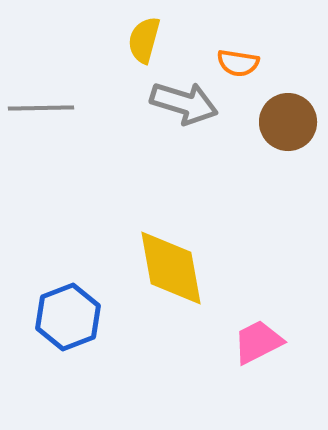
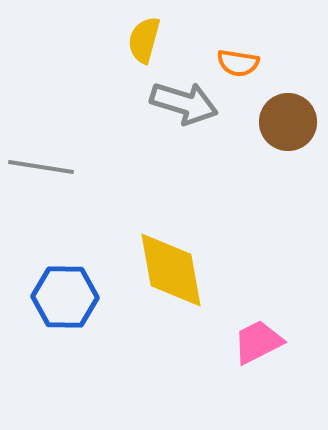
gray line: moved 59 px down; rotated 10 degrees clockwise
yellow diamond: moved 2 px down
blue hexagon: moved 3 px left, 20 px up; rotated 22 degrees clockwise
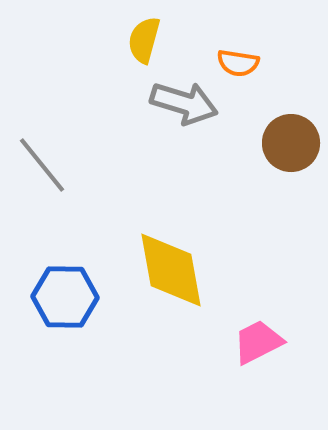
brown circle: moved 3 px right, 21 px down
gray line: moved 1 px right, 2 px up; rotated 42 degrees clockwise
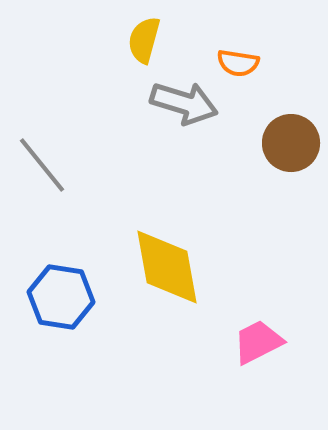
yellow diamond: moved 4 px left, 3 px up
blue hexagon: moved 4 px left; rotated 8 degrees clockwise
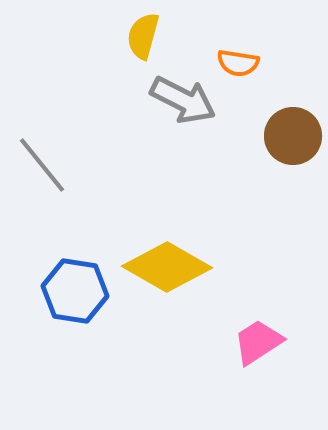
yellow semicircle: moved 1 px left, 4 px up
gray arrow: moved 1 px left, 3 px up; rotated 10 degrees clockwise
brown circle: moved 2 px right, 7 px up
yellow diamond: rotated 50 degrees counterclockwise
blue hexagon: moved 14 px right, 6 px up
pink trapezoid: rotated 6 degrees counterclockwise
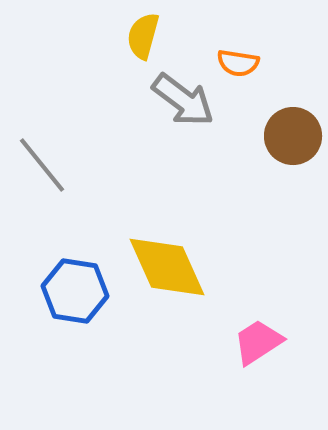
gray arrow: rotated 10 degrees clockwise
yellow diamond: rotated 36 degrees clockwise
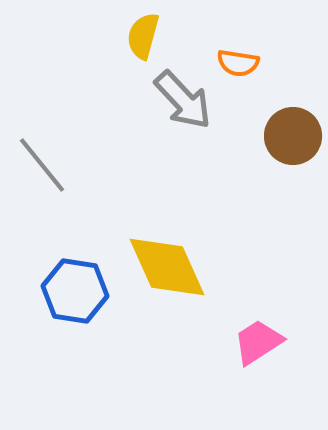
gray arrow: rotated 10 degrees clockwise
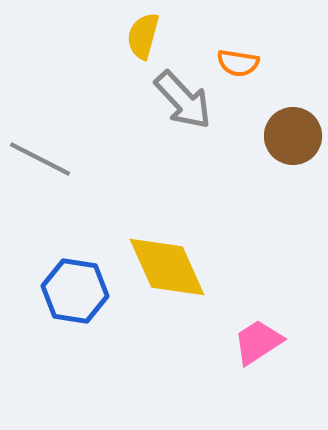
gray line: moved 2 px left, 6 px up; rotated 24 degrees counterclockwise
